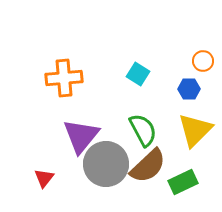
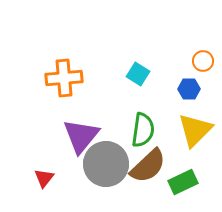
green semicircle: rotated 36 degrees clockwise
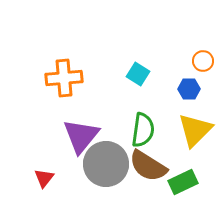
brown semicircle: rotated 75 degrees clockwise
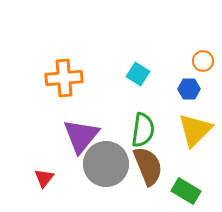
brown semicircle: rotated 144 degrees counterclockwise
green rectangle: moved 3 px right, 9 px down; rotated 56 degrees clockwise
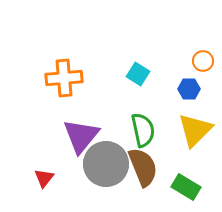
green semicircle: rotated 20 degrees counterclockwise
brown semicircle: moved 5 px left, 1 px down
green rectangle: moved 4 px up
